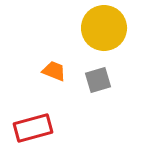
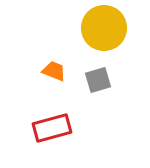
red rectangle: moved 19 px right
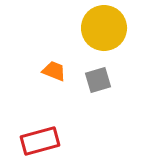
red rectangle: moved 12 px left, 13 px down
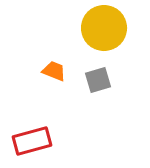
red rectangle: moved 8 px left
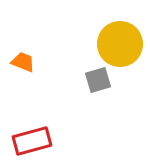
yellow circle: moved 16 px right, 16 px down
orange trapezoid: moved 31 px left, 9 px up
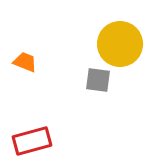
orange trapezoid: moved 2 px right
gray square: rotated 24 degrees clockwise
